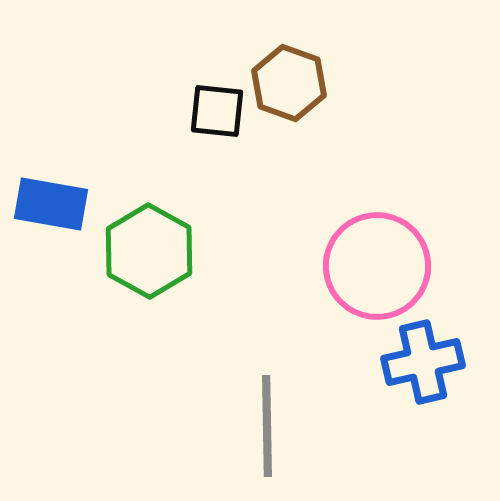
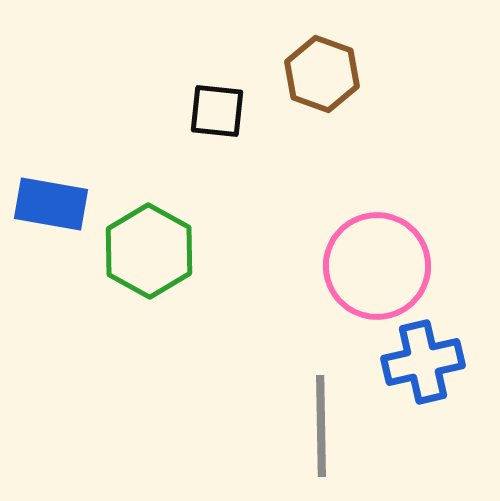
brown hexagon: moved 33 px right, 9 px up
gray line: moved 54 px right
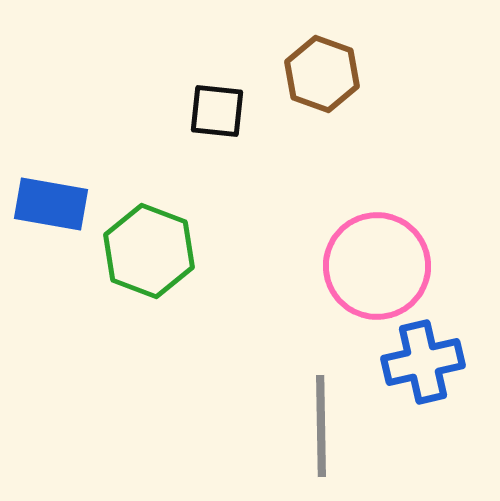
green hexagon: rotated 8 degrees counterclockwise
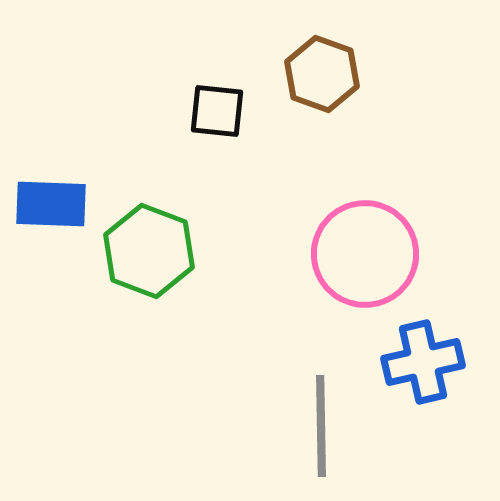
blue rectangle: rotated 8 degrees counterclockwise
pink circle: moved 12 px left, 12 px up
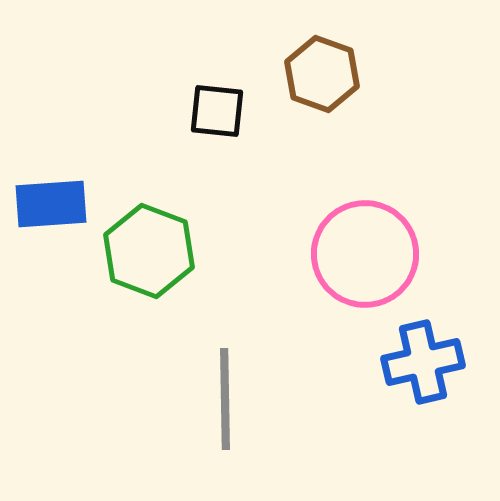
blue rectangle: rotated 6 degrees counterclockwise
gray line: moved 96 px left, 27 px up
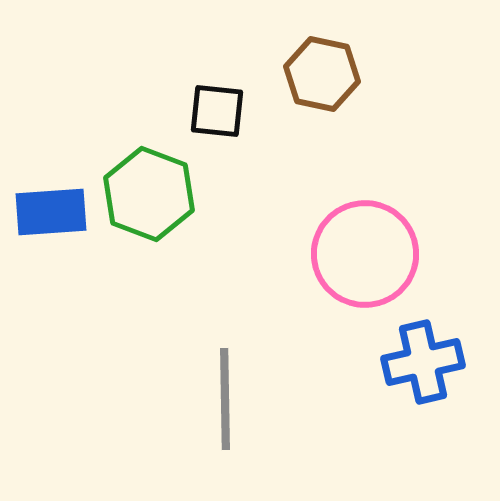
brown hexagon: rotated 8 degrees counterclockwise
blue rectangle: moved 8 px down
green hexagon: moved 57 px up
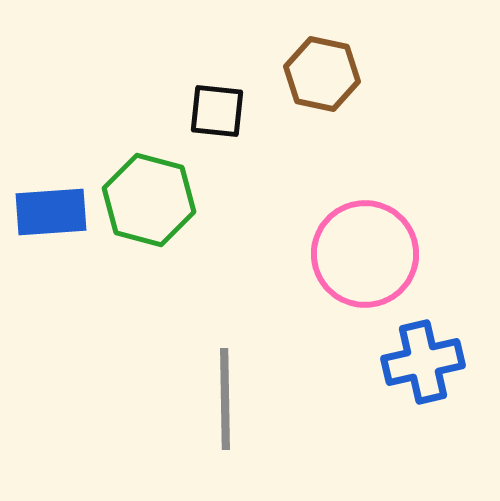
green hexagon: moved 6 px down; rotated 6 degrees counterclockwise
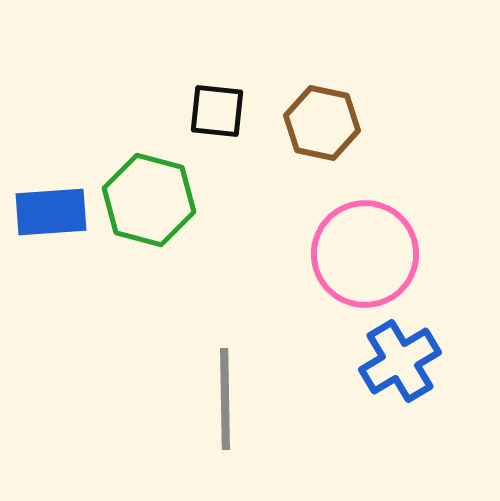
brown hexagon: moved 49 px down
blue cross: moved 23 px left, 1 px up; rotated 18 degrees counterclockwise
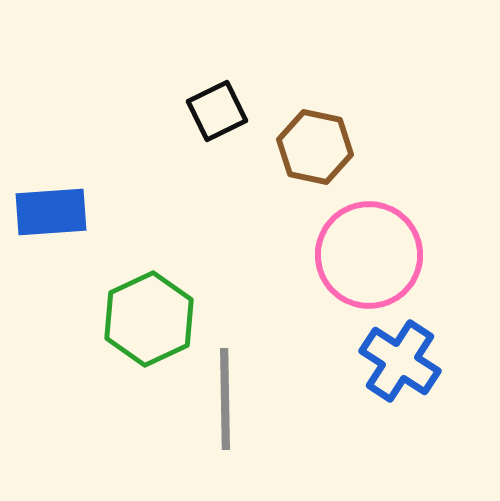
black square: rotated 32 degrees counterclockwise
brown hexagon: moved 7 px left, 24 px down
green hexagon: moved 119 px down; rotated 20 degrees clockwise
pink circle: moved 4 px right, 1 px down
blue cross: rotated 26 degrees counterclockwise
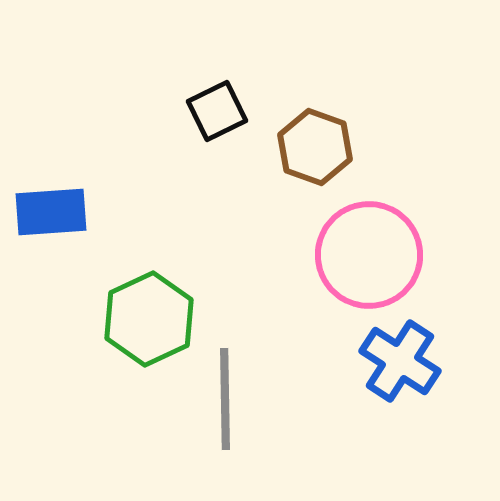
brown hexagon: rotated 8 degrees clockwise
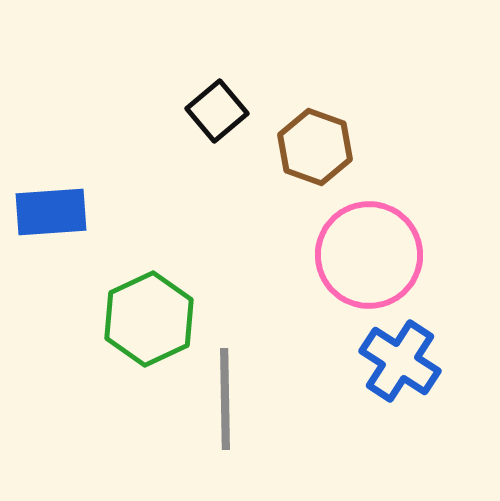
black square: rotated 14 degrees counterclockwise
